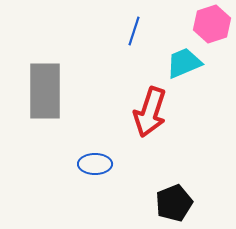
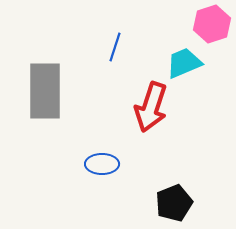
blue line: moved 19 px left, 16 px down
red arrow: moved 1 px right, 5 px up
blue ellipse: moved 7 px right
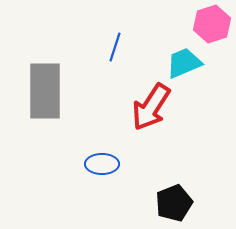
red arrow: rotated 15 degrees clockwise
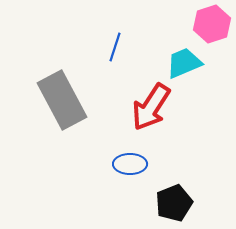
gray rectangle: moved 17 px right, 9 px down; rotated 28 degrees counterclockwise
blue ellipse: moved 28 px right
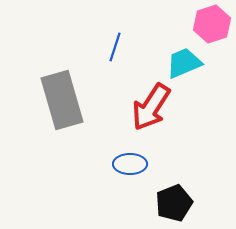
gray rectangle: rotated 12 degrees clockwise
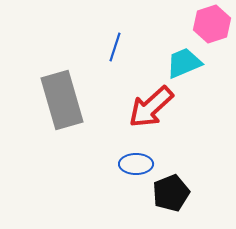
red arrow: rotated 15 degrees clockwise
blue ellipse: moved 6 px right
black pentagon: moved 3 px left, 10 px up
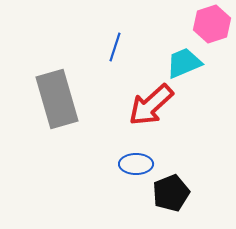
gray rectangle: moved 5 px left, 1 px up
red arrow: moved 2 px up
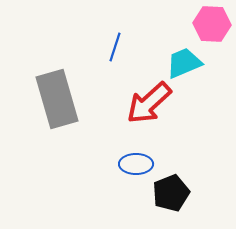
pink hexagon: rotated 21 degrees clockwise
red arrow: moved 2 px left, 2 px up
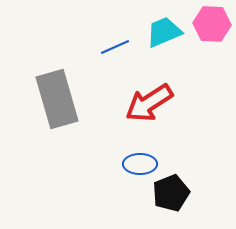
blue line: rotated 48 degrees clockwise
cyan trapezoid: moved 20 px left, 31 px up
red arrow: rotated 9 degrees clockwise
blue ellipse: moved 4 px right
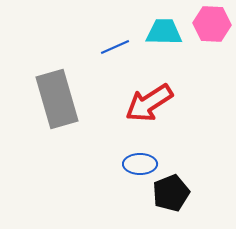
cyan trapezoid: rotated 24 degrees clockwise
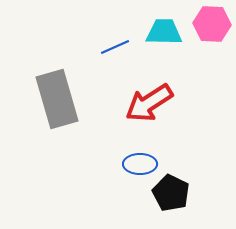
black pentagon: rotated 24 degrees counterclockwise
